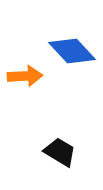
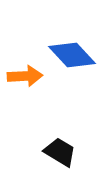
blue diamond: moved 4 px down
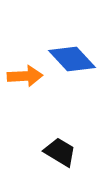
blue diamond: moved 4 px down
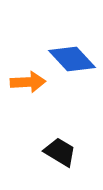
orange arrow: moved 3 px right, 6 px down
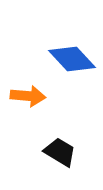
orange arrow: moved 14 px down; rotated 8 degrees clockwise
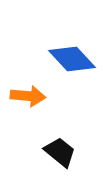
black trapezoid: rotated 8 degrees clockwise
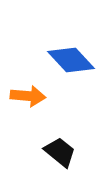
blue diamond: moved 1 px left, 1 px down
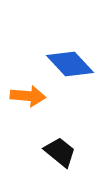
blue diamond: moved 1 px left, 4 px down
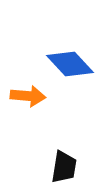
black trapezoid: moved 4 px right, 15 px down; rotated 60 degrees clockwise
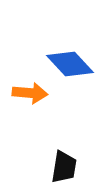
orange arrow: moved 2 px right, 3 px up
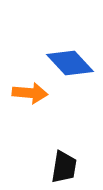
blue diamond: moved 1 px up
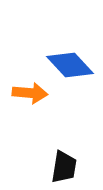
blue diamond: moved 2 px down
